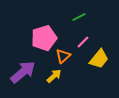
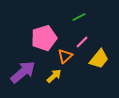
pink line: moved 1 px left
orange triangle: moved 2 px right
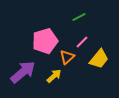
pink pentagon: moved 1 px right, 3 px down
orange triangle: moved 2 px right, 1 px down
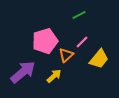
green line: moved 2 px up
orange triangle: moved 1 px left, 2 px up
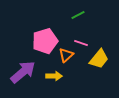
green line: moved 1 px left
pink line: moved 1 px left, 1 px down; rotated 64 degrees clockwise
yellow arrow: rotated 42 degrees clockwise
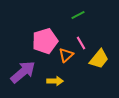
pink line: rotated 40 degrees clockwise
yellow arrow: moved 1 px right, 5 px down
